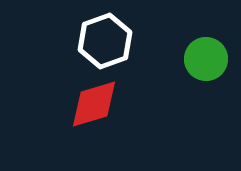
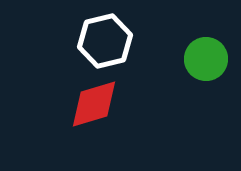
white hexagon: rotated 6 degrees clockwise
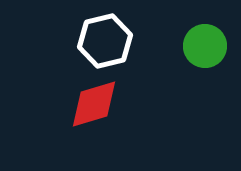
green circle: moved 1 px left, 13 px up
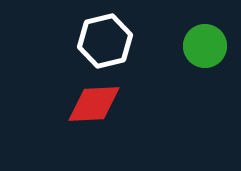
red diamond: rotated 14 degrees clockwise
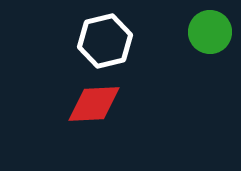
green circle: moved 5 px right, 14 px up
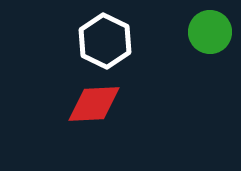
white hexagon: rotated 20 degrees counterclockwise
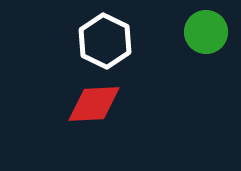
green circle: moved 4 px left
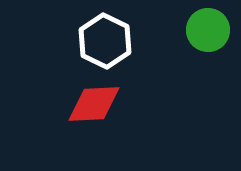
green circle: moved 2 px right, 2 px up
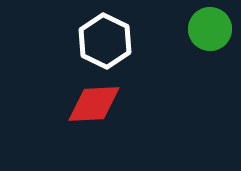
green circle: moved 2 px right, 1 px up
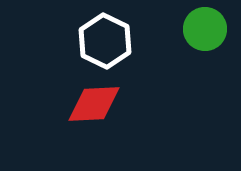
green circle: moved 5 px left
